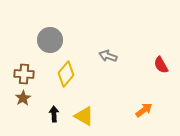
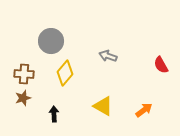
gray circle: moved 1 px right, 1 px down
yellow diamond: moved 1 px left, 1 px up
brown star: rotated 14 degrees clockwise
yellow triangle: moved 19 px right, 10 px up
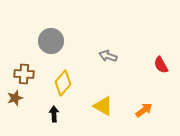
yellow diamond: moved 2 px left, 10 px down
brown star: moved 8 px left
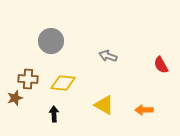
brown cross: moved 4 px right, 5 px down
yellow diamond: rotated 55 degrees clockwise
yellow triangle: moved 1 px right, 1 px up
orange arrow: rotated 144 degrees counterclockwise
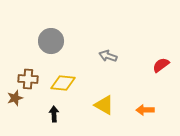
red semicircle: rotated 84 degrees clockwise
orange arrow: moved 1 px right
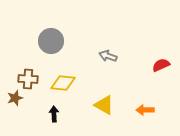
red semicircle: rotated 12 degrees clockwise
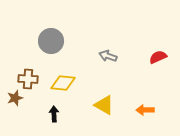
red semicircle: moved 3 px left, 8 px up
